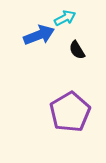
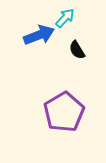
cyan arrow: rotated 20 degrees counterclockwise
purple pentagon: moved 6 px left
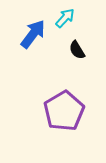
blue arrow: moved 6 px left, 1 px up; rotated 32 degrees counterclockwise
purple pentagon: moved 1 px up
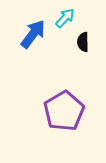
black semicircle: moved 6 px right, 8 px up; rotated 30 degrees clockwise
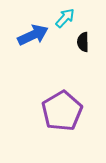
blue arrow: moved 1 px down; rotated 28 degrees clockwise
purple pentagon: moved 2 px left
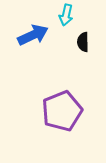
cyan arrow: moved 1 px right, 3 px up; rotated 150 degrees clockwise
purple pentagon: rotated 9 degrees clockwise
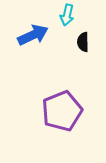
cyan arrow: moved 1 px right
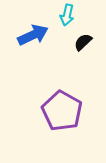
black semicircle: rotated 48 degrees clockwise
purple pentagon: rotated 21 degrees counterclockwise
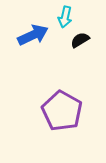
cyan arrow: moved 2 px left, 2 px down
black semicircle: moved 3 px left, 2 px up; rotated 12 degrees clockwise
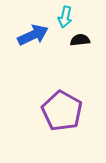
black semicircle: rotated 24 degrees clockwise
